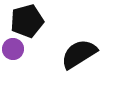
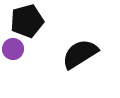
black semicircle: moved 1 px right
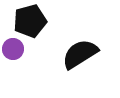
black pentagon: moved 3 px right
